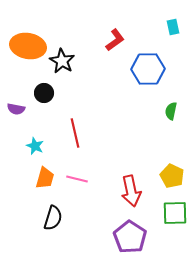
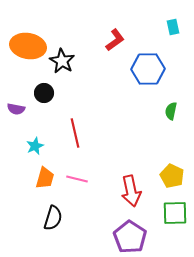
cyan star: rotated 24 degrees clockwise
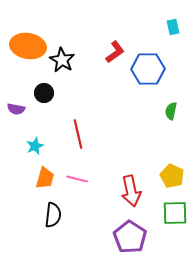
red L-shape: moved 12 px down
black star: moved 1 px up
red line: moved 3 px right, 1 px down
black semicircle: moved 3 px up; rotated 10 degrees counterclockwise
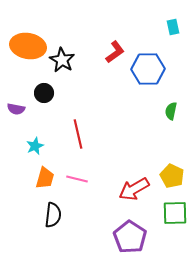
red arrow: moved 3 px right, 2 px up; rotated 72 degrees clockwise
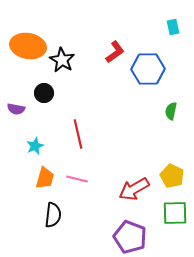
purple pentagon: rotated 12 degrees counterclockwise
